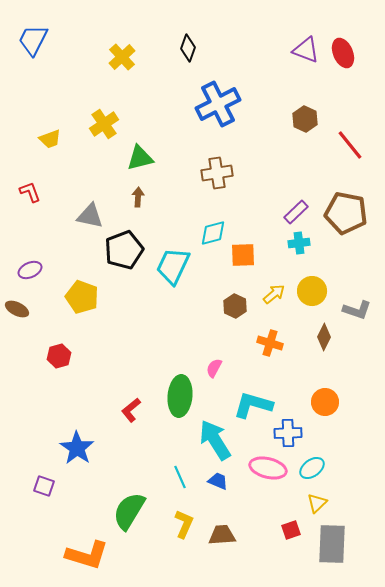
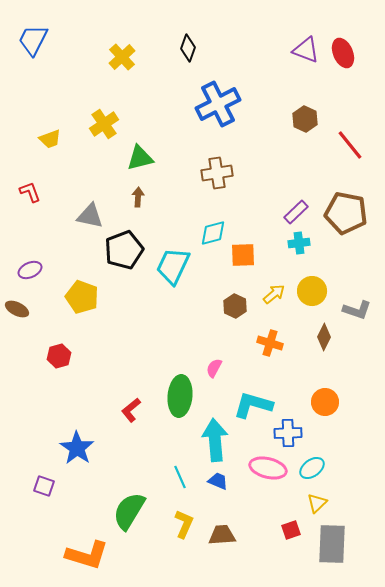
cyan arrow at (215, 440): rotated 27 degrees clockwise
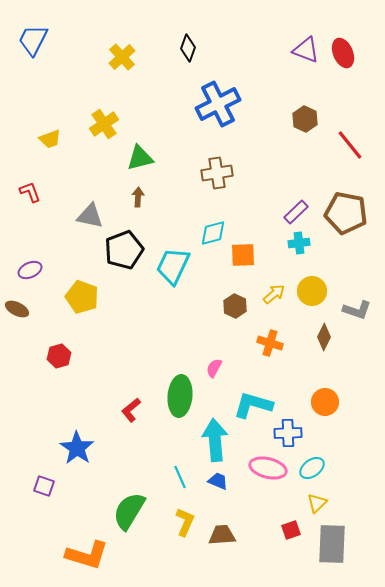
yellow L-shape at (184, 524): moved 1 px right, 2 px up
